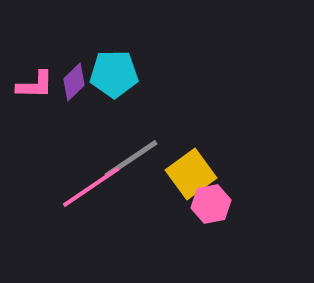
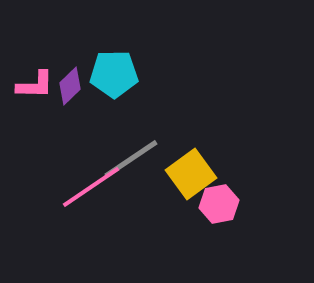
purple diamond: moved 4 px left, 4 px down
pink hexagon: moved 8 px right
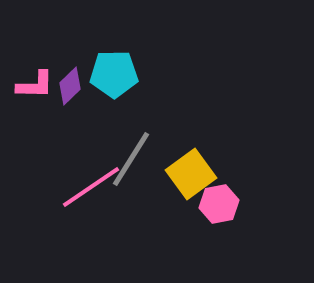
gray line: rotated 24 degrees counterclockwise
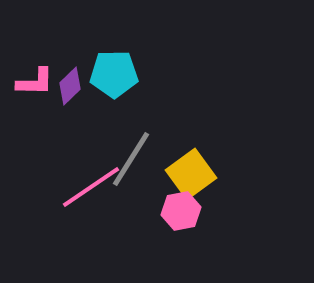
pink L-shape: moved 3 px up
pink hexagon: moved 38 px left, 7 px down
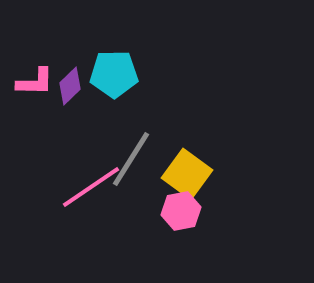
yellow square: moved 4 px left; rotated 18 degrees counterclockwise
